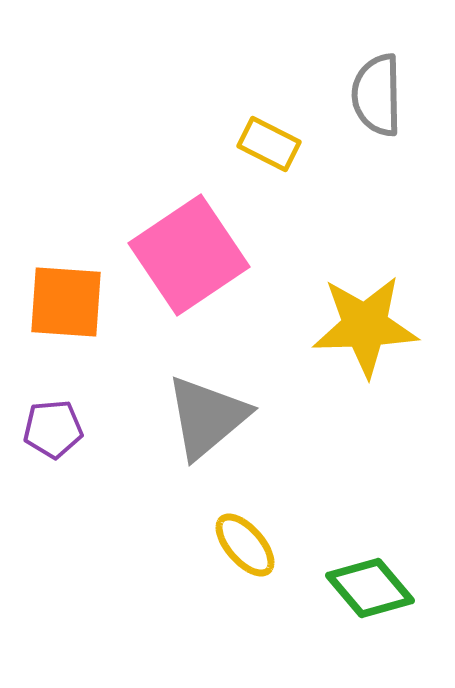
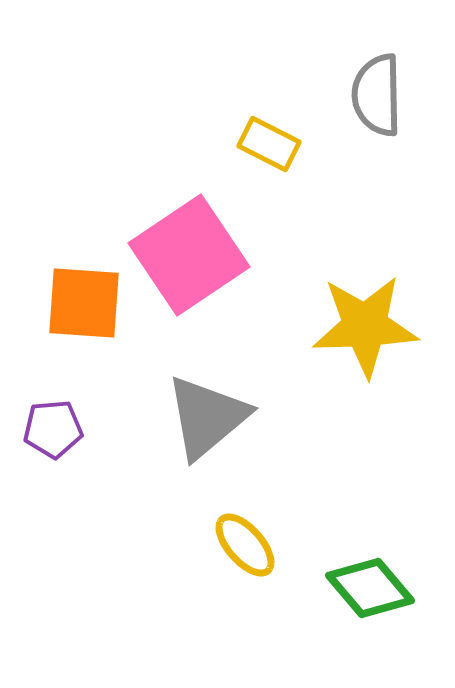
orange square: moved 18 px right, 1 px down
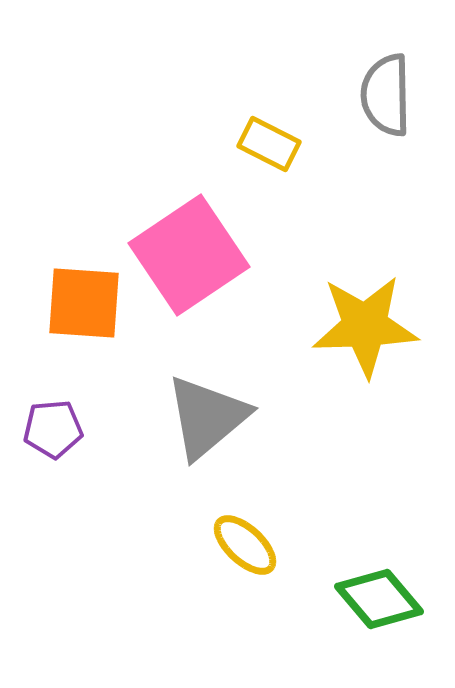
gray semicircle: moved 9 px right
yellow ellipse: rotated 6 degrees counterclockwise
green diamond: moved 9 px right, 11 px down
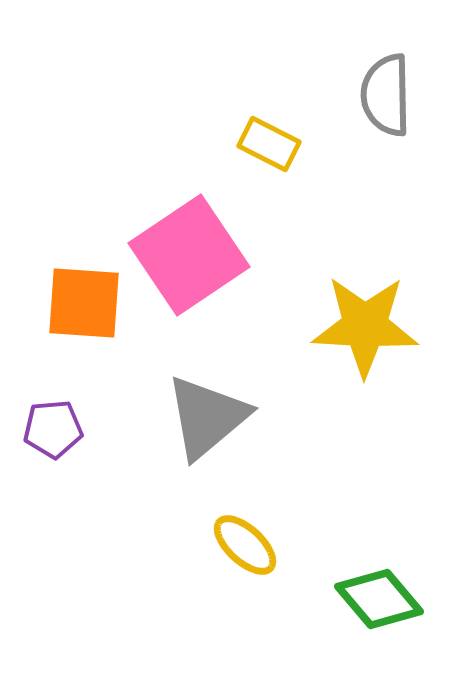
yellow star: rotated 5 degrees clockwise
